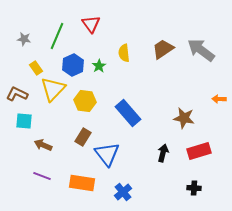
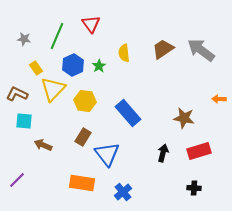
purple line: moved 25 px left, 4 px down; rotated 66 degrees counterclockwise
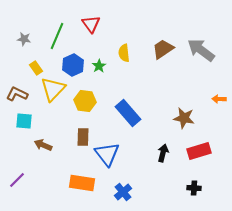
brown rectangle: rotated 30 degrees counterclockwise
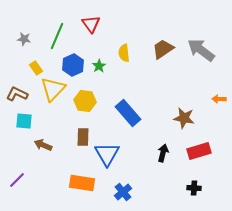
blue triangle: rotated 8 degrees clockwise
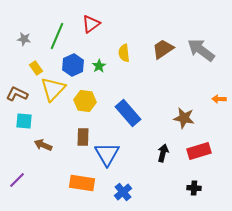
red triangle: rotated 30 degrees clockwise
